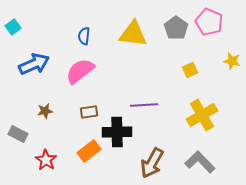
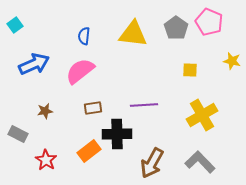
cyan square: moved 2 px right, 2 px up
yellow square: rotated 28 degrees clockwise
brown rectangle: moved 4 px right, 4 px up
black cross: moved 2 px down
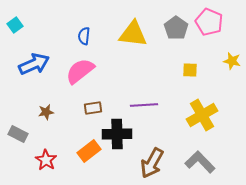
brown star: moved 1 px right, 1 px down
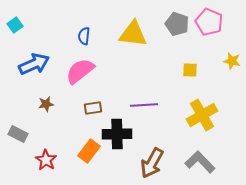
gray pentagon: moved 1 px right, 4 px up; rotated 15 degrees counterclockwise
brown star: moved 8 px up
orange rectangle: rotated 15 degrees counterclockwise
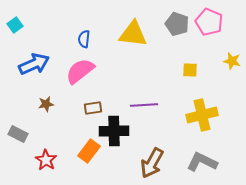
blue semicircle: moved 3 px down
yellow cross: rotated 16 degrees clockwise
black cross: moved 3 px left, 3 px up
gray L-shape: moved 2 px right; rotated 20 degrees counterclockwise
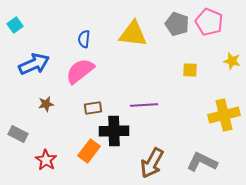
yellow cross: moved 22 px right
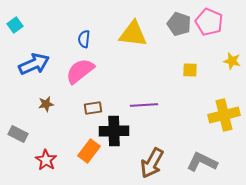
gray pentagon: moved 2 px right
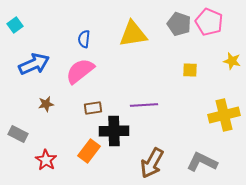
yellow triangle: rotated 16 degrees counterclockwise
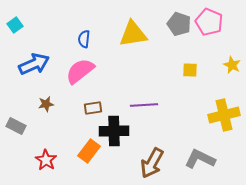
yellow star: moved 4 px down; rotated 12 degrees clockwise
gray rectangle: moved 2 px left, 8 px up
gray L-shape: moved 2 px left, 3 px up
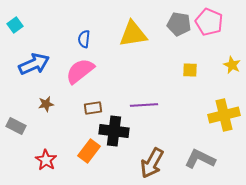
gray pentagon: rotated 10 degrees counterclockwise
black cross: rotated 8 degrees clockwise
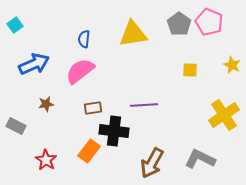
gray pentagon: rotated 25 degrees clockwise
yellow cross: rotated 20 degrees counterclockwise
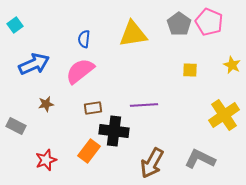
red star: rotated 20 degrees clockwise
